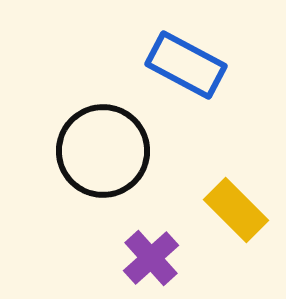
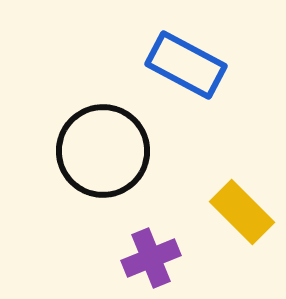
yellow rectangle: moved 6 px right, 2 px down
purple cross: rotated 20 degrees clockwise
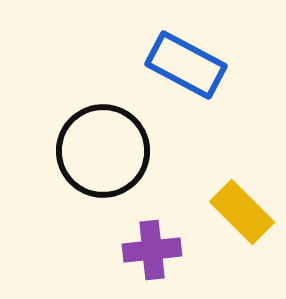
purple cross: moved 1 px right, 8 px up; rotated 16 degrees clockwise
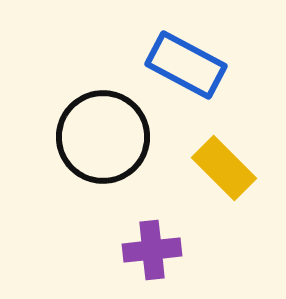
black circle: moved 14 px up
yellow rectangle: moved 18 px left, 44 px up
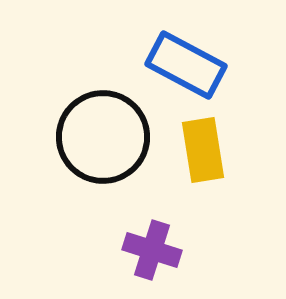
yellow rectangle: moved 21 px left, 18 px up; rotated 36 degrees clockwise
purple cross: rotated 24 degrees clockwise
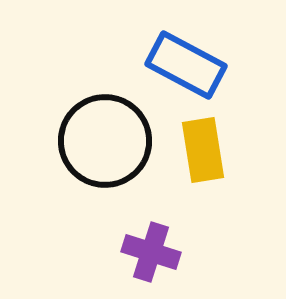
black circle: moved 2 px right, 4 px down
purple cross: moved 1 px left, 2 px down
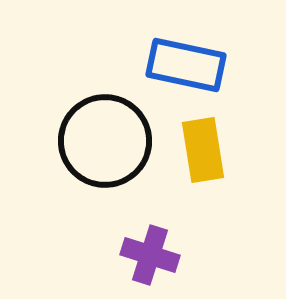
blue rectangle: rotated 16 degrees counterclockwise
purple cross: moved 1 px left, 3 px down
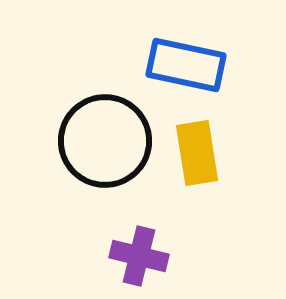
yellow rectangle: moved 6 px left, 3 px down
purple cross: moved 11 px left, 1 px down; rotated 4 degrees counterclockwise
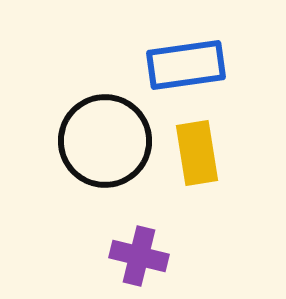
blue rectangle: rotated 20 degrees counterclockwise
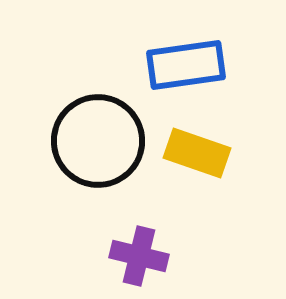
black circle: moved 7 px left
yellow rectangle: rotated 62 degrees counterclockwise
